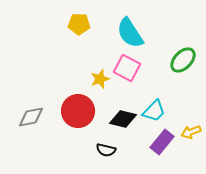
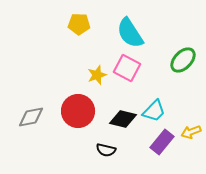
yellow star: moved 3 px left, 4 px up
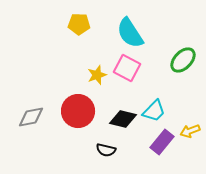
yellow arrow: moved 1 px left, 1 px up
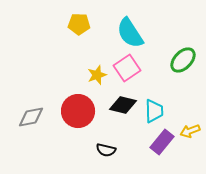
pink square: rotated 28 degrees clockwise
cyan trapezoid: rotated 45 degrees counterclockwise
black diamond: moved 14 px up
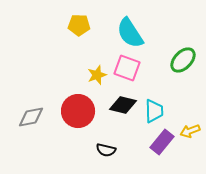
yellow pentagon: moved 1 px down
pink square: rotated 36 degrees counterclockwise
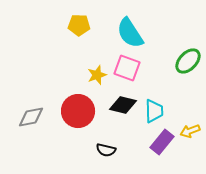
green ellipse: moved 5 px right, 1 px down
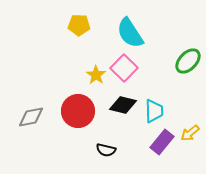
pink square: moved 3 px left; rotated 24 degrees clockwise
yellow star: moved 1 px left; rotated 18 degrees counterclockwise
yellow arrow: moved 2 px down; rotated 18 degrees counterclockwise
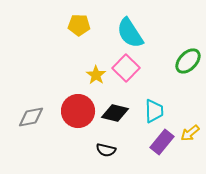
pink square: moved 2 px right
black diamond: moved 8 px left, 8 px down
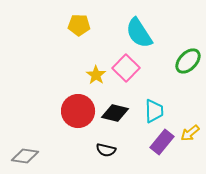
cyan semicircle: moved 9 px right
gray diamond: moved 6 px left, 39 px down; rotated 20 degrees clockwise
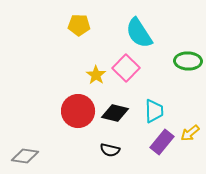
green ellipse: rotated 48 degrees clockwise
black semicircle: moved 4 px right
